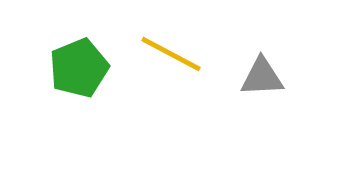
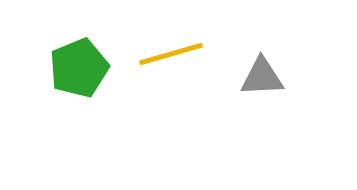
yellow line: rotated 44 degrees counterclockwise
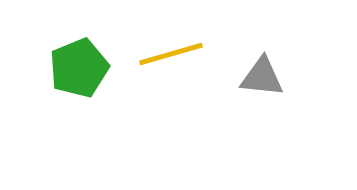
gray triangle: rotated 9 degrees clockwise
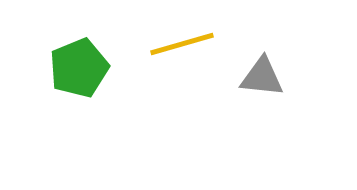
yellow line: moved 11 px right, 10 px up
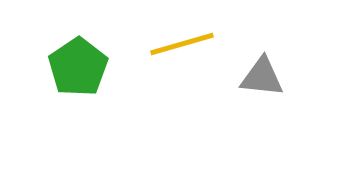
green pentagon: moved 1 px left, 1 px up; rotated 12 degrees counterclockwise
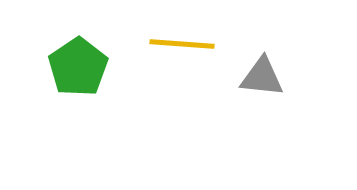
yellow line: rotated 20 degrees clockwise
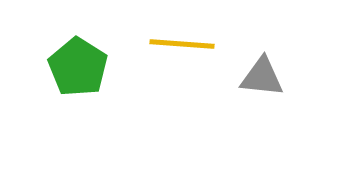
green pentagon: rotated 6 degrees counterclockwise
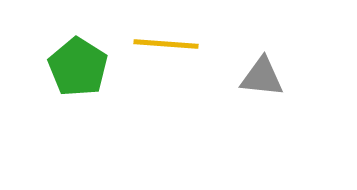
yellow line: moved 16 px left
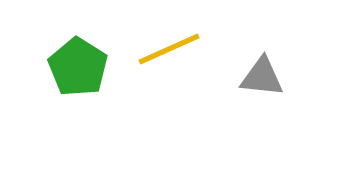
yellow line: moved 3 px right, 5 px down; rotated 28 degrees counterclockwise
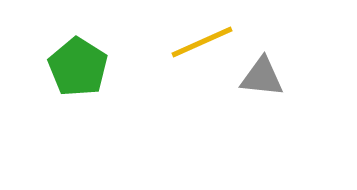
yellow line: moved 33 px right, 7 px up
